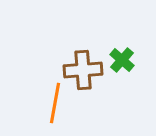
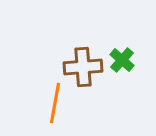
brown cross: moved 3 px up
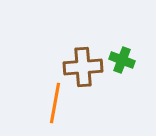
green cross: rotated 20 degrees counterclockwise
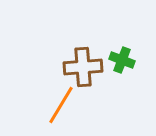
orange line: moved 6 px right, 2 px down; rotated 21 degrees clockwise
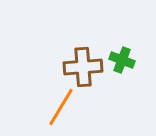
orange line: moved 2 px down
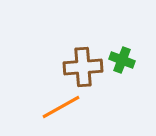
orange line: rotated 30 degrees clockwise
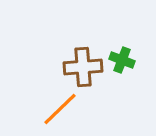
orange line: moved 1 px left, 2 px down; rotated 15 degrees counterclockwise
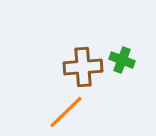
orange line: moved 6 px right, 3 px down
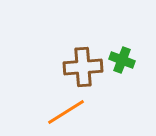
orange line: rotated 12 degrees clockwise
